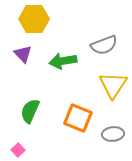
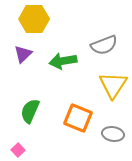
purple triangle: rotated 30 degrees clockwise
gray ellipse: rotated 15 degrees clockwise
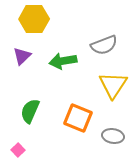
purple triangle: moved 1 px left, 2 px down
gray ellipse: moved 2 px down
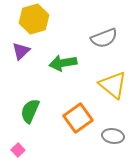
yellow hexagon: rotated 16 degrees counterclockwise
gray semicircle: moved 7 px up
purple triangle: moved 1 px left, 5 px up
green arrow: moved 2 px down
yellow triangle: rotated 24 degrees counterclockwise
orange square: rotated 32 degrees clockwise
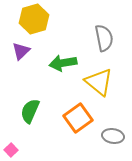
gray semicircle: rotated 80 degrees counterclockwise
yellow triangle: moved 14 px left, 3 px up
pink square: moved 7 px left
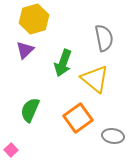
purple triangle: moved 4 px right, 1 px up
green arrow: rotated 60 degrees counterclockwise
yellow triangle: moved 4 px left, 3 px up
green semicircle: moved 1 px up
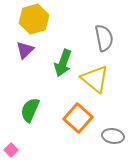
orange square: rotated 12 degrees counterclockwise
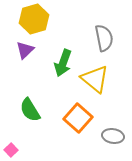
green semicircle: rotated 55 degrees counterclockwise
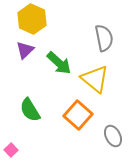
yellow hexagon: moved 2 px left; rotated 20 degrees counterclockwise
green arrow: moved 4 px left; rotated 68 degrees counterclockwise
orange square: moved 3 px up
gray ellipse: rotated 55 degrees clockwise
